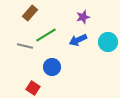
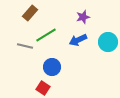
red square: moved 10 px right
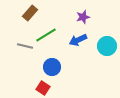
cyan circle: moved 1 px left, 4 px down
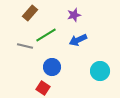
purple star: moved 9 px left, 2 px up
cyan circle: moved 7 px left, 25 px down
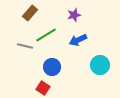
cyan circle: moved 6 px up
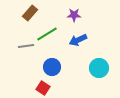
purple star: rotated 16 degrees clockwise
green line: moved 1 px right, 1 px up
gray line: moved 1 px right; rotated 21 degrees counterclockwise
cyan circle: moved 1 px left, 3 px down
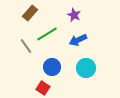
purple star: rotated 24 degrees clockwise
gray line: rotated 63 degrees clockwise
cyan circle: moved 13 px left
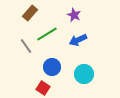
cyan circle: moved 2 px left, 6 px down
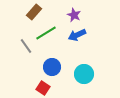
brown rectangle: moved 4 px right, 1 px up
green line: moved 1 px left, 1 px up
blue arrow: moved 1 px left, 5 px up
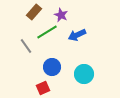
purple star: moved 13 px left
green line: moved 1 px right, 1 px up
red square: rotated 32 degrees clockwise
